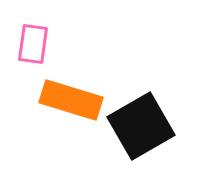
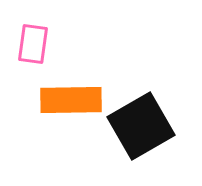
orange rectangle: rotated 18 degrees counterclockwise
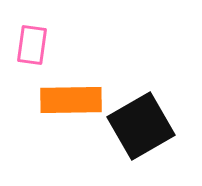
pink rectangle: moved 1 px left, 1 px down
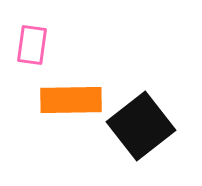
black square: rotated 8 degrees counterclockwise
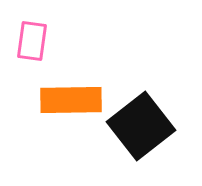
pink rectangle: moved 4 px up
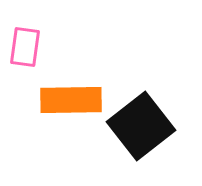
pink rectangle: moved 7 px left, 6 px down
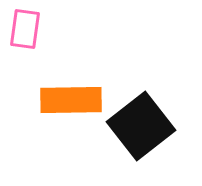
pink rectangle: moved 18 px up
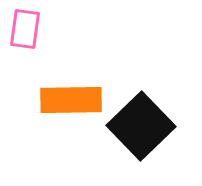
black square: rotated 6 degrees counterclockwise
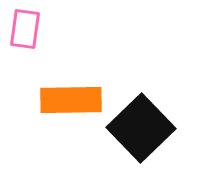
black square: moved 2 px down
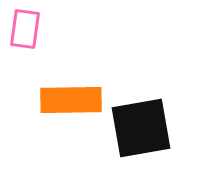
black square: rotated 34 degrees clockwise
